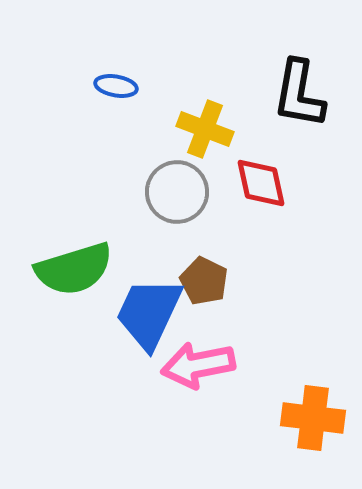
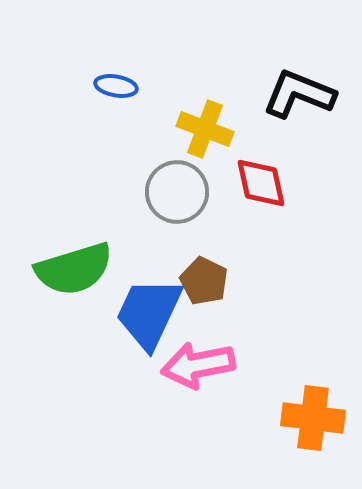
black L-shape: rotated 102 degrees clockwise
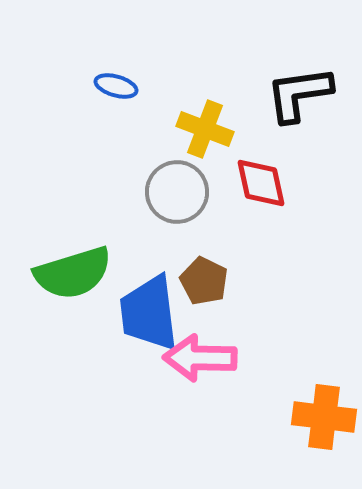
blue ellipse: rotated 6 degrees clockwise
black L-shape: rotated 30 degrees counterclockwise
green semicircle: moved 1 px left, 4 px down
blue trapezoid: rotated 32 degrees counterclockwise
pink arrow: moved 2 px right, 7 px up; rotated 12 degrees clockwise
orange cross: moved 11 px right, 1 px up
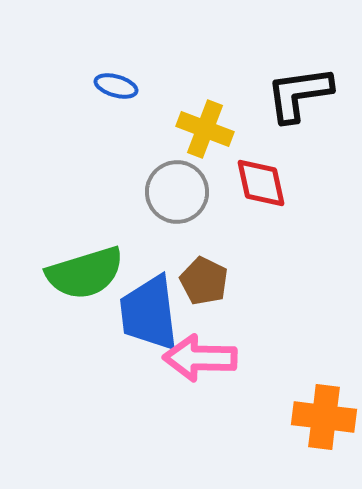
green semicircle: moved 12 px right
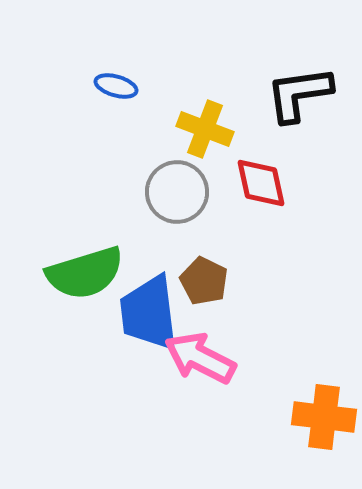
pink arrow: rotated 26 degrees clockwise
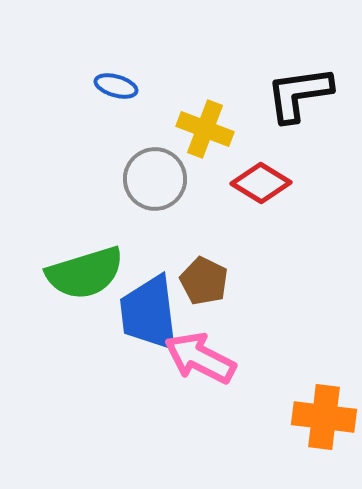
red diamond: rotated 46 degrees counterclockwise
gray circle: moved 22 px left, 13 px up
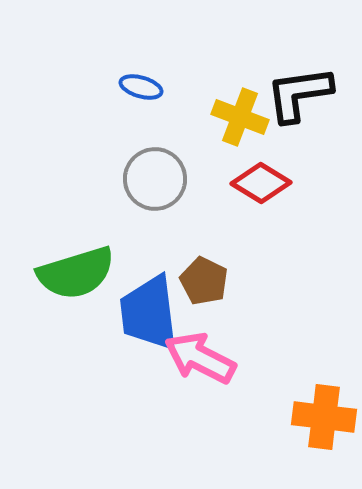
blue ellipse: moved 25 px right, 1 px down
yellow cross: moved 35 px right, 12 px up
green semicircle: moved 9 px left
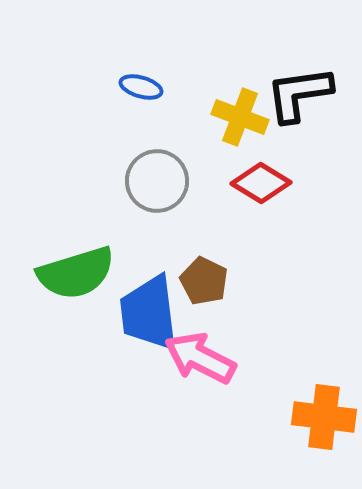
gray circle: moved 2 px right, 2 px down
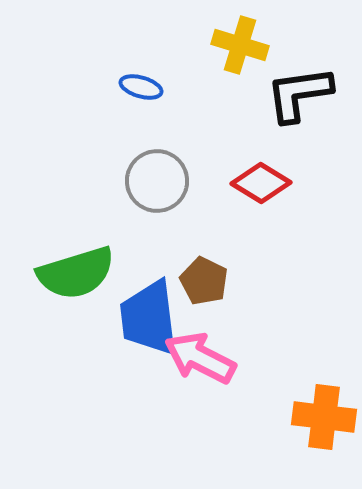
yellow cross: moved 72 px up; rotated 4 degrees counterclockwise
blue trapezoid: moved 5 px down
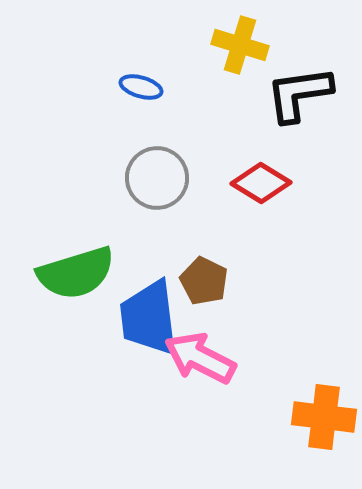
gray circle: moved 3 px up
